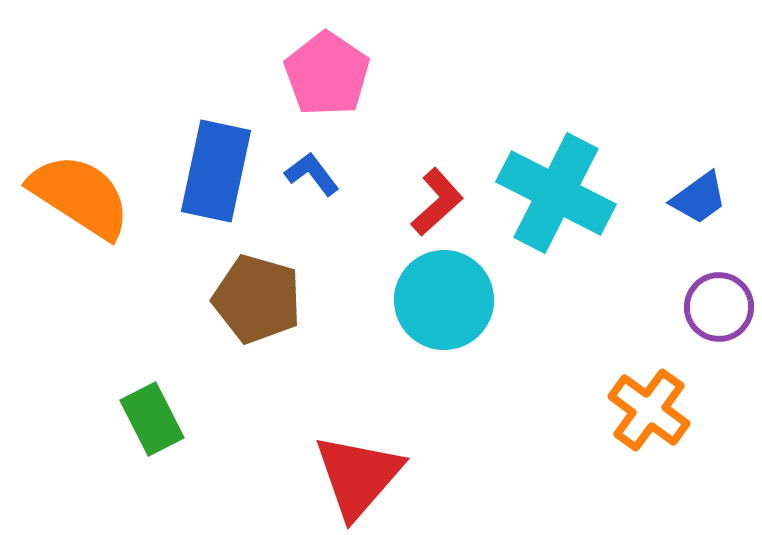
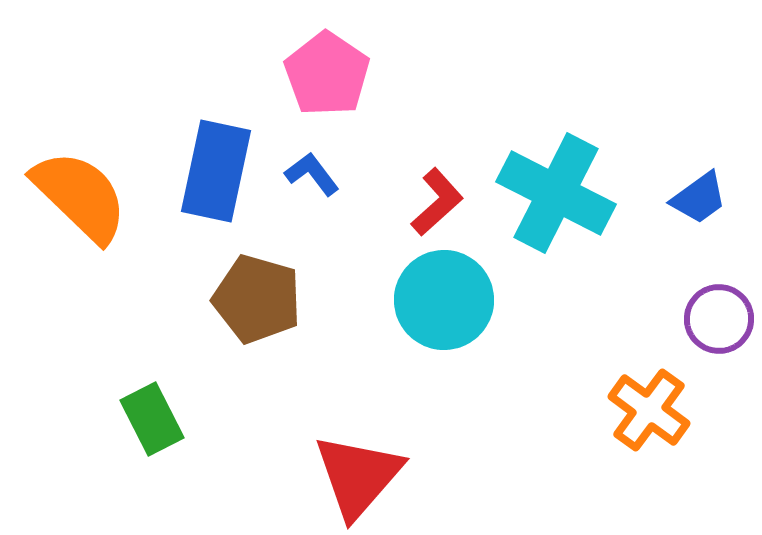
orange semicircle: rotated 11 degrees clockwise
purple circle: moved 12 px down
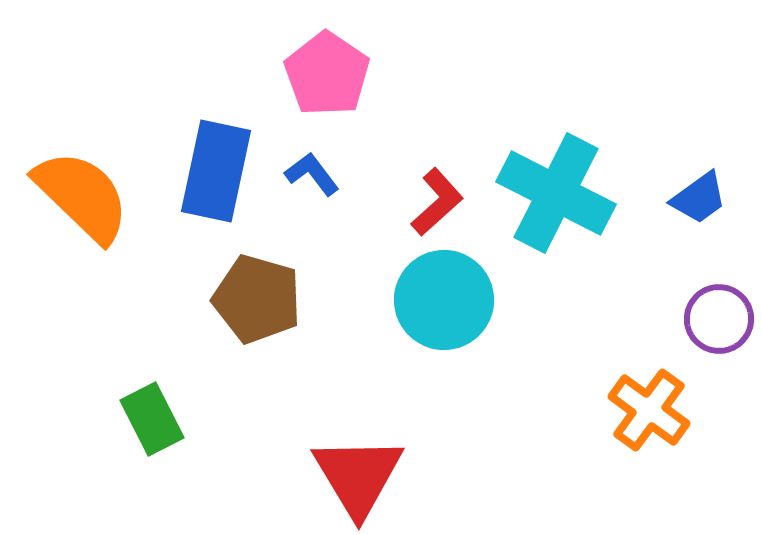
orange semicircle: moved 2 px right
red triangle: rotated 12 degrees counterclockwise
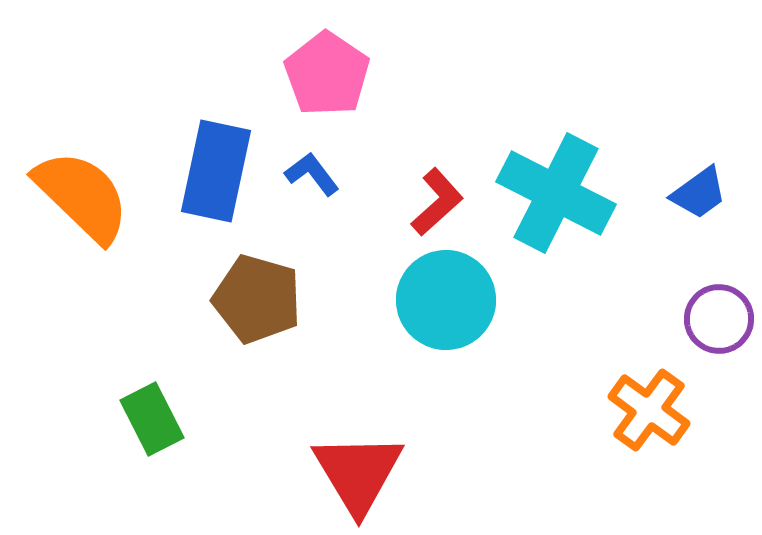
blue trapezoid: moved 5 px up
cyan circle: moved 2 px right
red triangle: moved 3 px up
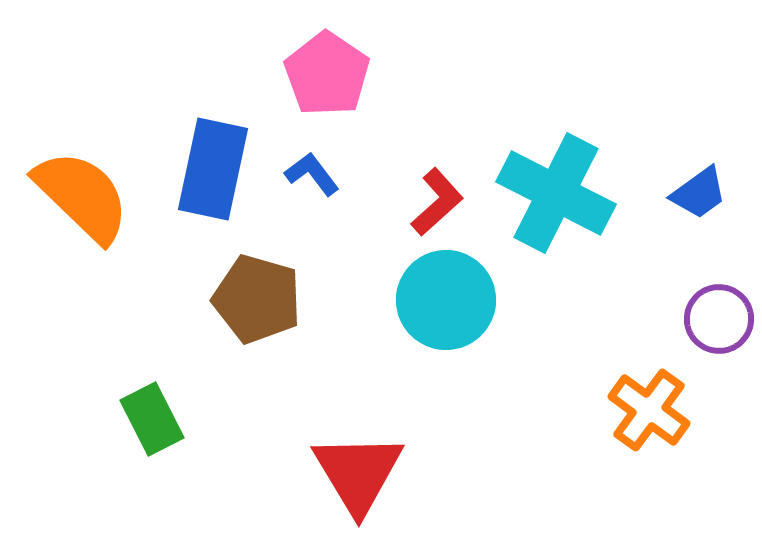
blue rectangle: moved 3 px left, 2 px up
